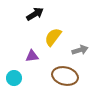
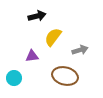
black arrow: moved 2 px right, 2 px down; rotated 18 degrees clockwise
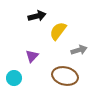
yellow semicircle: moved 5 px right, 6 px up
gray arrow: moved 1 px left
purple triangle: rotated 40 degrees counterclockwise
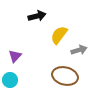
yellow semicircle: moved 1 px right, 4 px down
purple triangle: moved 17 px left
cyan circle: moved 4 px left, 2 px down
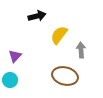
gray arrow: moved 2 px right; rotated 77 degrees counterclockwise
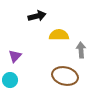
yellow semicircle: rotated 54 degrees clockwise
